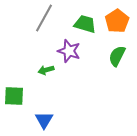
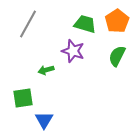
gray line: moved 16 px left, 6 px down
purple star: moved 4 px right
green square: moved 9 px right, 2 px down; rotated 10 degrees counterclockwise
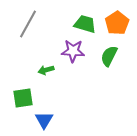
orange pentagon: moved 2 px down
purple star: rotated 15 degrees counterclockwise
green semicircle: moved 8 px left
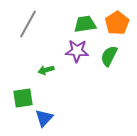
green trapezoid: rotated 25 degrees counterclockwise
purple star: moved 4 px right
blue triangle: moved 2 px up; rotated 12 degrees clockwise
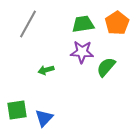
green trapezoid: moved 2 px left
purple star: moved 5 px right, 1 px down
green semicircle: moved 3 px left, 11 px down; rotated 15 degrees clockwise
green square: moved 6 px left, 12 px down
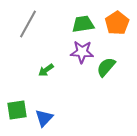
green arrow: rotated 21 degrees counterclockwise
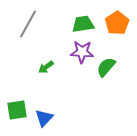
green arrow: moved 3 px up
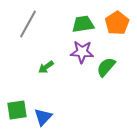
blue triangle: moved 1 px left, 1 px up
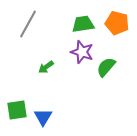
orange pentagon: rotated 25 degrees counterclockwise
purple star: rotated 15 degrees clockwise
blue triangle: rotated 12 degrees counterclockwise
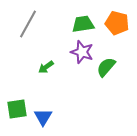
green square: moved 1 px up
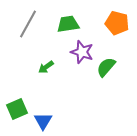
green trapezoid: moved 15 px left
green square: rotated 15 degrees counterclockwise
blue triangle: moved 4 px down
